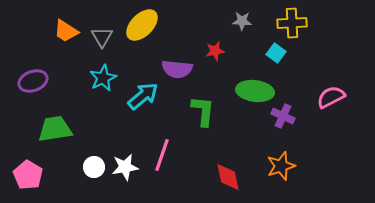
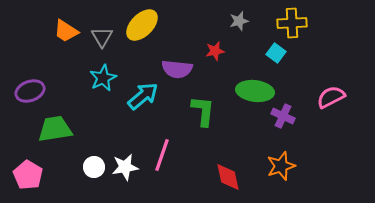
gray star: moved 3 px left; rotated 18 degrees counterclockwise
purple ellipse: moved 3 px left, 10 px down
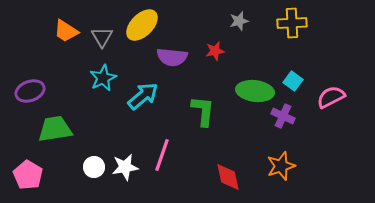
cyan square: moved 17 px right, 28 px down
purple semicircle: moved 5 px left, 12 px up
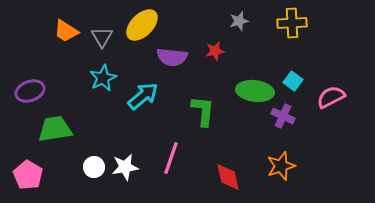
pink line: moved 9 px right, 3 px down
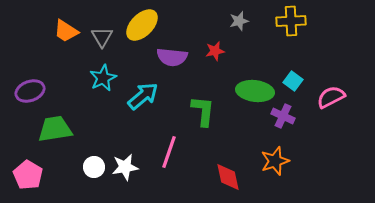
yellow cross: moved 1 px left, 2 px up
pink line: moved 2 px left, 6 px up
orange star: moved 6 px left, 5 px up
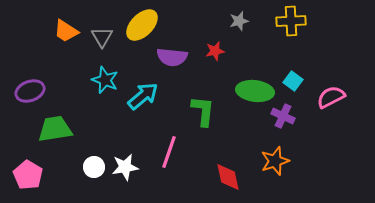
cyan star: moved 2 px right, 2 px down; rotated 24 degrees counterclockwise
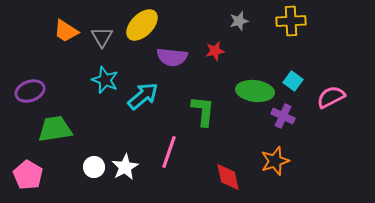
white star: rotated 20 degrees counterclockwise
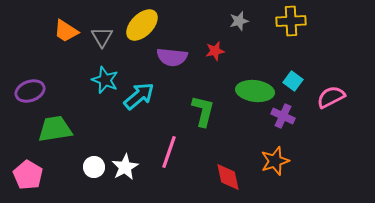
cyan arrow: moved 4 px left
green L-shape: rotated 8 degrees clockwise
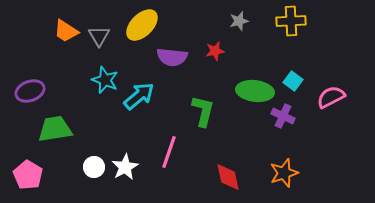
gray triangle: moved 3 px left, 1 px up
orange star: moved 9 px right, 12 px down
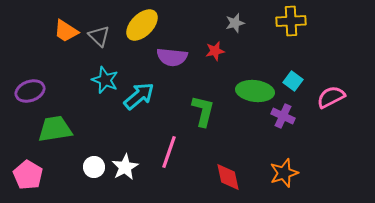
gray star: moved 4 px left, 2 px down
gray triangle: rotated 15 degrees counterclockwise
